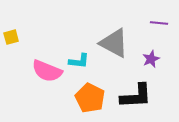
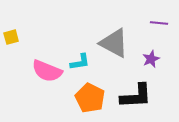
cyan L-shape: moved 1 px right, 1 px down; rotated 15 degrees counterclockwise
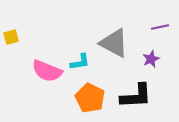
purple line: moved 1 px right, 4 px down; rotated 18 degrees counterclockwise
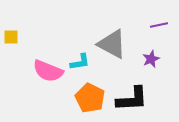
purple line: moved 1 px left, 2 px up
yellow square: rotated 14 degrees clockwise
gray triangle: moved 2 px left, 1 px down
pink semicircle: moved 1 px right
black L-shape: moved 4 px left, 3 px down
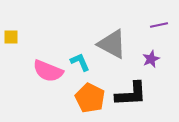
cyan L-shape: rotated 105 degrees counterclockwise
black L-shape: moved 1 px left, 5 px up
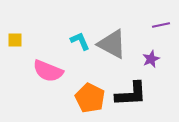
purple line: moved 2 px right
yellow square: moved 4 px right, 3 px down
cyan L-shape: moved 21 px up
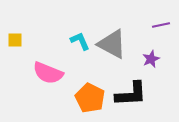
pink semicircle: moved 2 px down
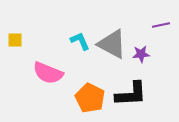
purple star: moved 10 px left, 5 px up; rotated 18 degrees clockwise
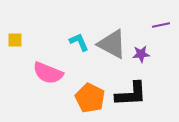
cyan L-shape: moved 1 px left, 1 px down
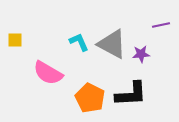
pink semicircle: rotated 8 degrees clockwise
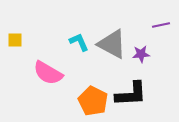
orange pentagon: moved 3 px right, 3 px down
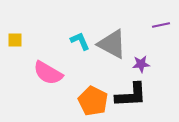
cyan L-shape: moved 1 px right, 1 px up
purple star: moved 10 px down
black L-shape: moved 1 px down
